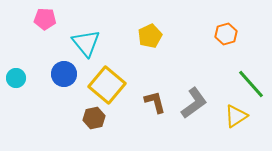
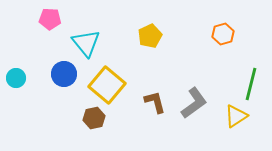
pink pentagon: moved 5 px right
orange hexagon: moved 3 px left
green line: rotated 56 degrees clockwise
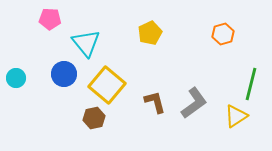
yellow pentagon: moved 3 px up
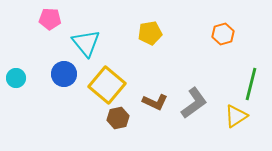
yellow pentagon: rotated 15 degrees clockwise
brown L-shape: rotated 130 degrees clockwise
brown hexagon: moved 24 px right
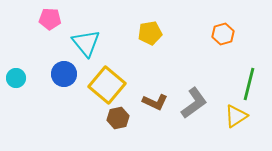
green line: moved 2 px left
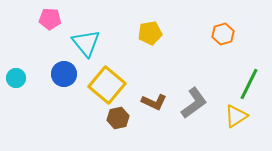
green line: rotated 12 degrees clockwise
brown L-shape: moved 1 px left
